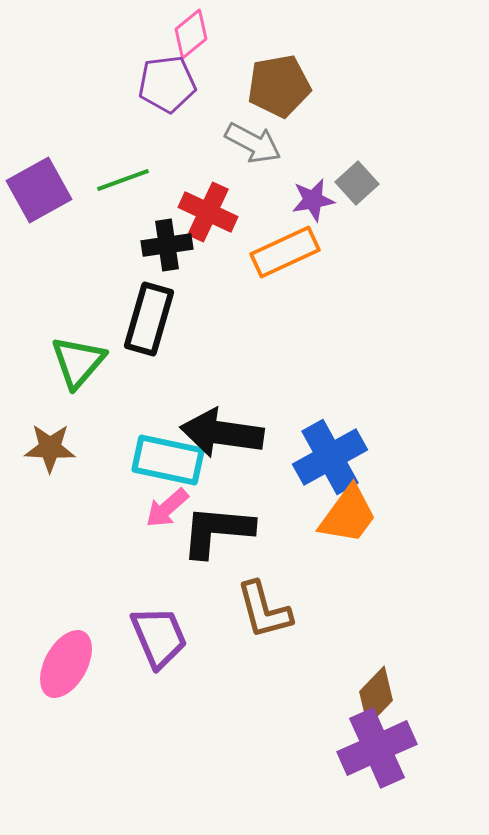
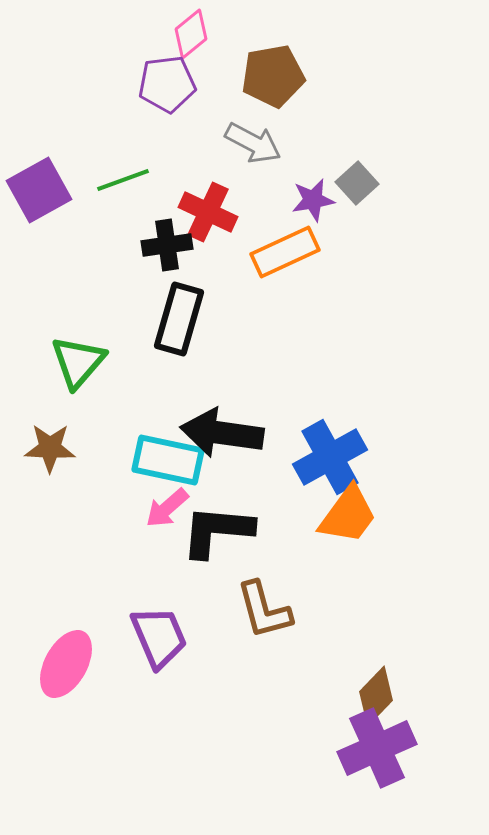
brown pentagon: moved 6 px left, 10 px up
black rectangle: moved 30 px right
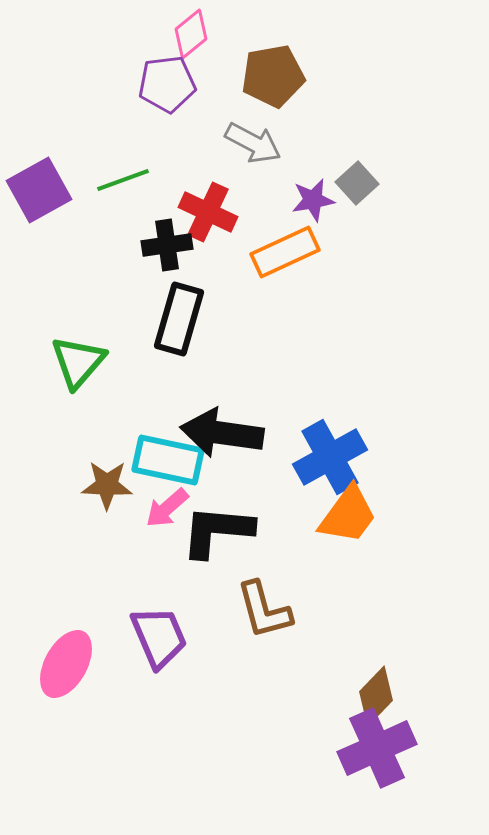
brown star: moved 57 px right, 37 px down
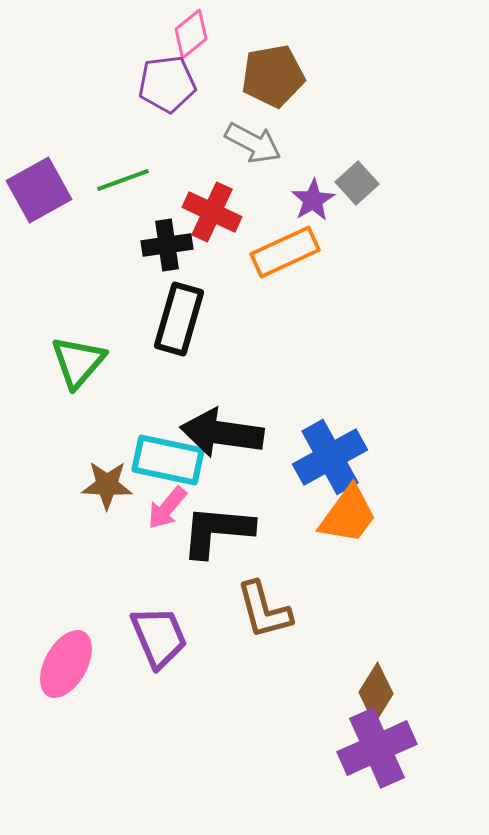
purple star: rotated 21 degrees counterclockwise
red cross: moved 4 px right
pink arrow: rotated 9 degrees counterclockwise
brown diamond: moved 3 px up; rotated 12 degrees counterclockwise
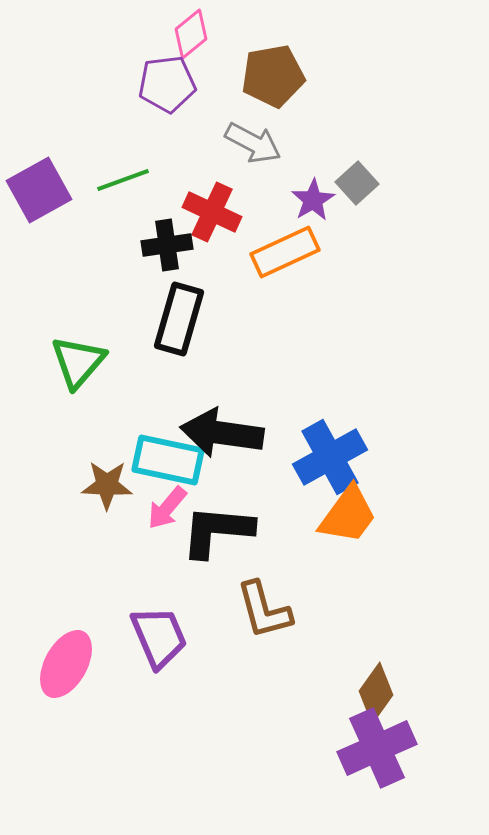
brown diamond: rotated 4 degrees clockwise
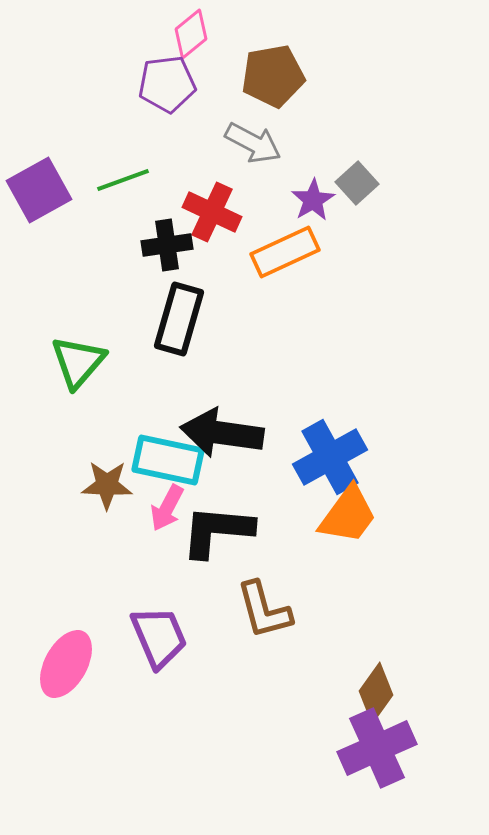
pink arrow: rotated 12 degrees counterclockwise
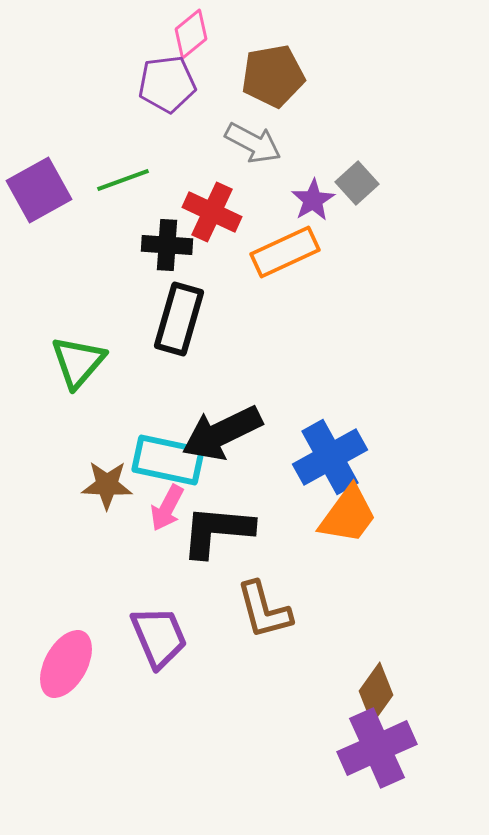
black cross: rotated 12 degrees clockwise
black arrow: rotated 34 degrees counterclockwise
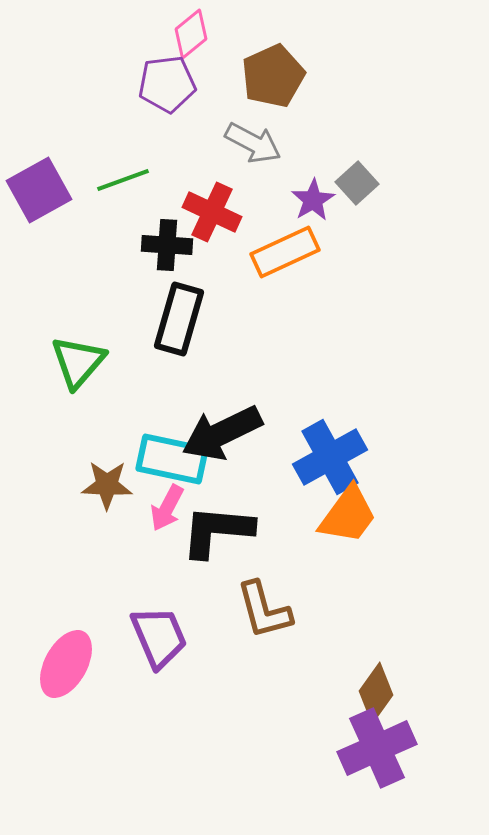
brown pentagon: rotated 14 degrees counterclockwise
cyan rectangle: moved 4 px right, 1 px up
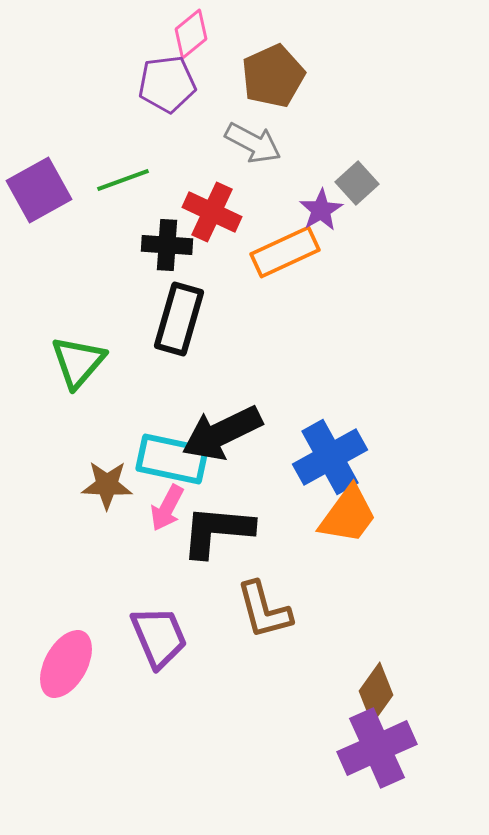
purple star: moved 8 px right, 10 px down
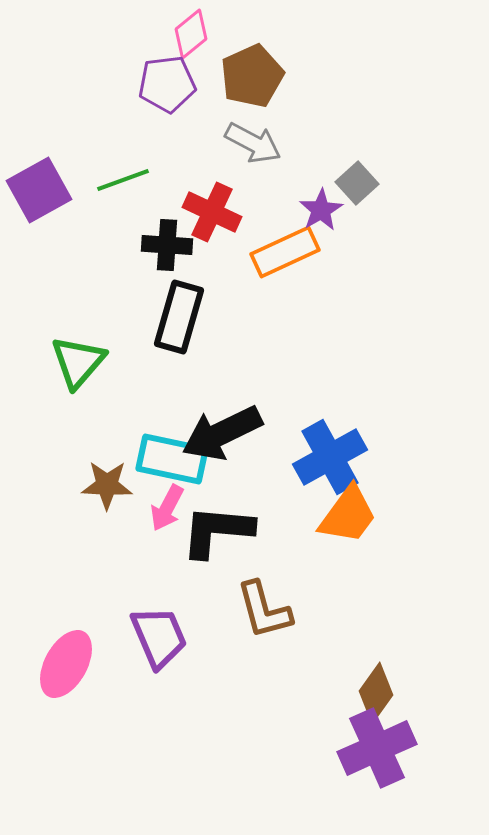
brown pentagon: moved 21 px left
black rectangle: moved 2 px up
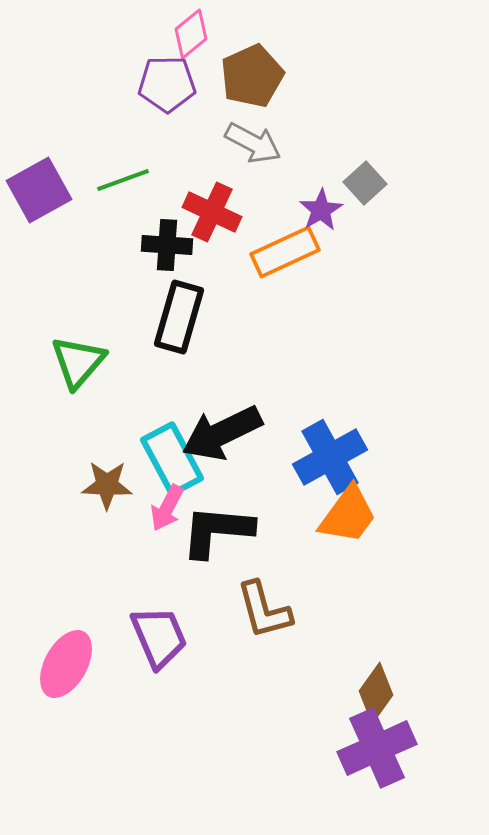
purple pentagon: rotated 6 degrees clockwise
gray square: moved 8 px right
cyan rectangle: rotated 50 degrees clockwise
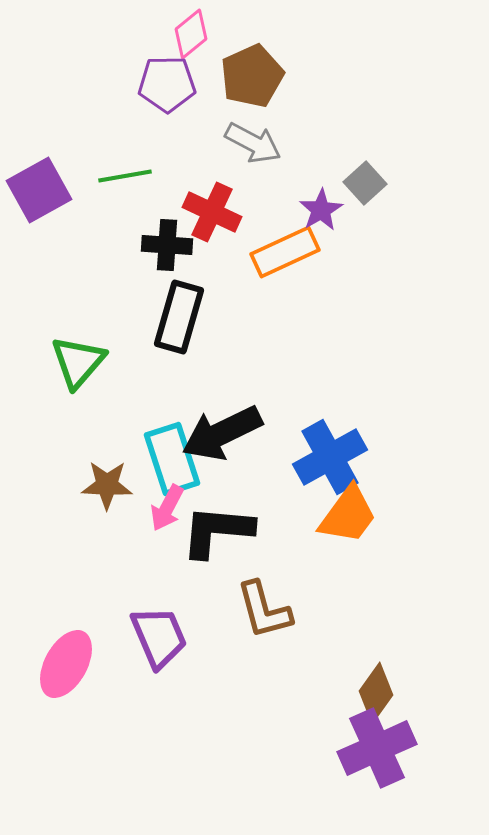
green line: moved 2 px right, 4 px up; rotated 10 degrees clockwise
cyan rectangle: rotated 10 degrees clockwise
